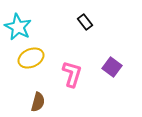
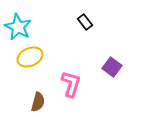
yellow ellipse: moved 1 px left, 1 px up
pink L-shape: moved 1 px left, 10 px down
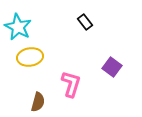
yellow ellipse: rotated 15 degrees clockwise
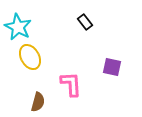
yellow ellipse: rotated 70 degrees clockwise
purple square: rotated 24 degrees counterclockwise
pink L-shape: rotated 20 degrees counterclockwise
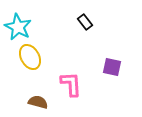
brown semicircle: rotated 90 degrees counterclockwise
